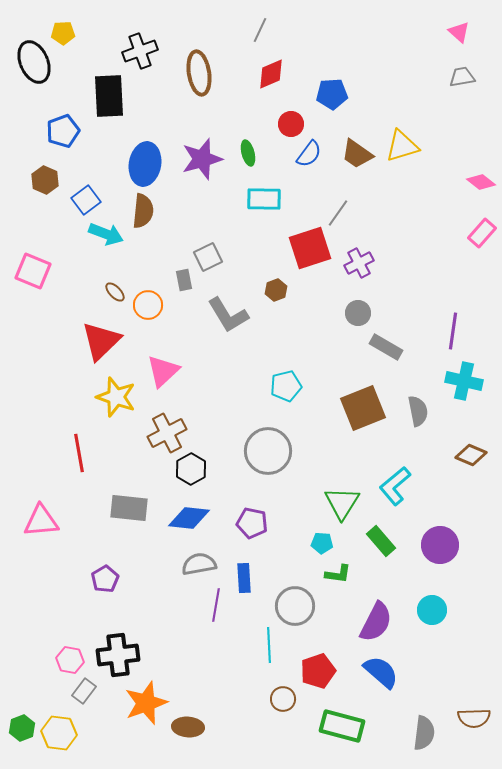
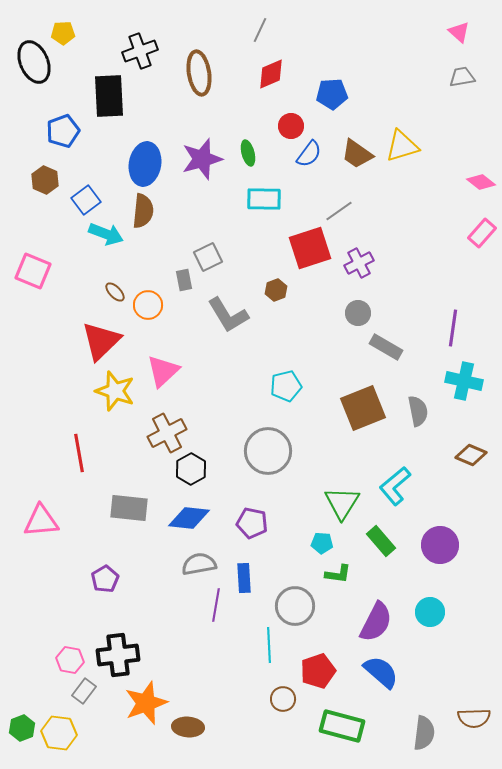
red circle at (291, 124): moved 2 px down
gray line at (338, 213): moved 1 px right, 2 px up; rotated 20 degrees clockwise
purple line at (453, 331): moved 3 px up
yellow star at (116, 397): moved 1 px left, 6 px up
cyan circle at (432, 610): moved 2 px left, 2 px down
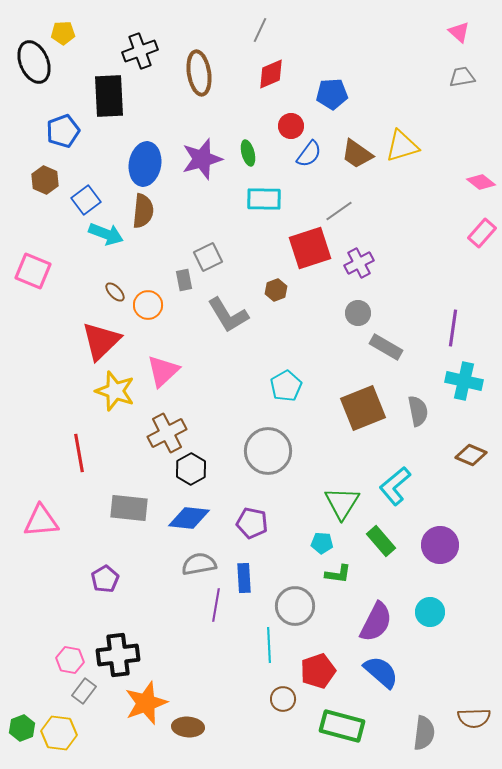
cyan pentagon at (286, 386): rotated 16 degrees counterclockwise
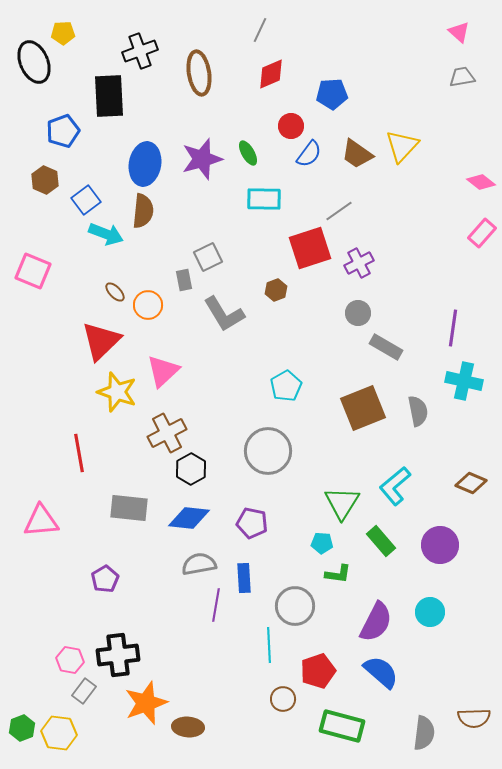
yellow triangle at (402, 146): rotated 30 degrees counterclockwise
green ellipse at (248, 153): rotated 15 degrees counterclockwise
gray L-shape at (228, 315): moved 4 px left, 1 px up
yellow star at (115, 391): moved 2 px right, 1 px down
brown diamond at (471, 455): moved 28 px down
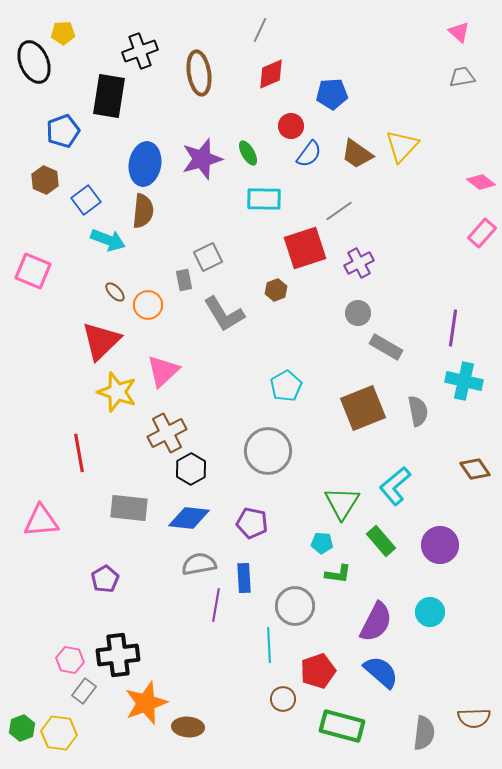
black rectangle at (109, 96): rotated 12 degrees clockwise
cyan arrow at (106, 234): moved 2 px right, 6 px down
red square at (310, 248): moved 5 px left
brown diamond at (471, 483): moved 4 px right, 14 px up; rotated 32 degrees clockwise
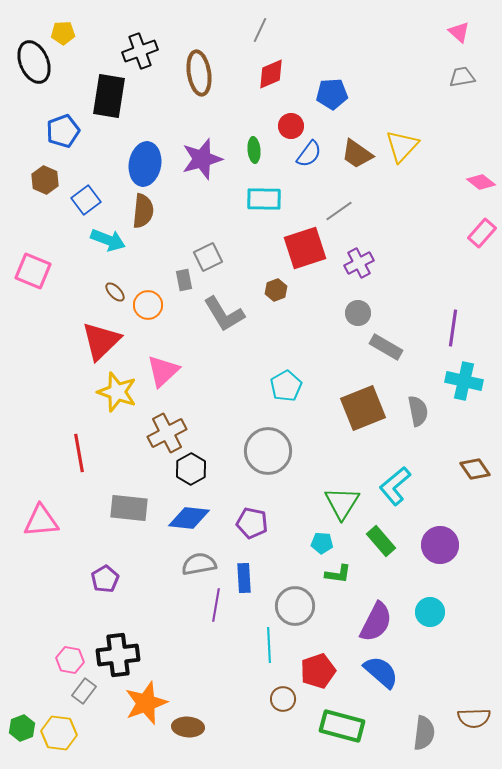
green ellipse at (248, 153): moved 6 px right, 3 px up; rotated 25 degrees clockwise
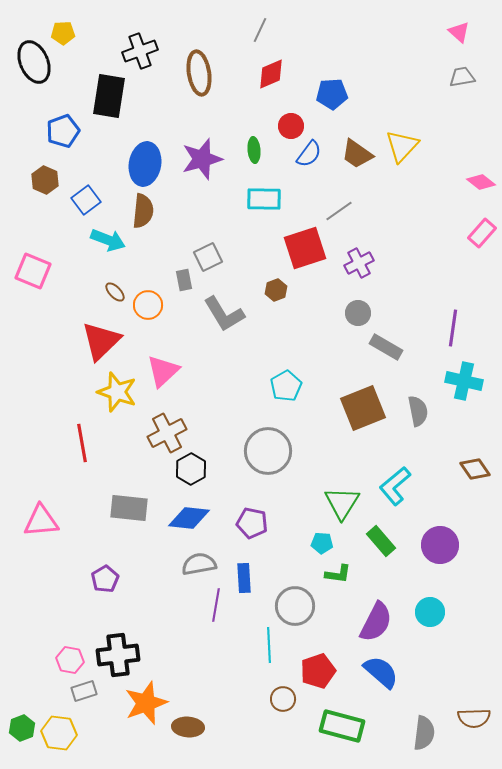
red line at (79, 453): moved 3 px right, 10 px up
gray rectangle at (84, 691): rotated 35 degrees clockwise
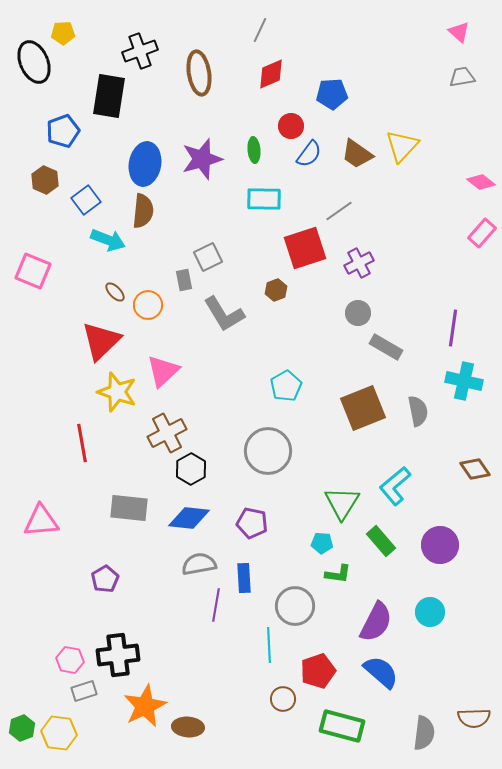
orange star at (146, 703): moved 1 px left, 3 px down; rotated 6 degrees counterclockwise
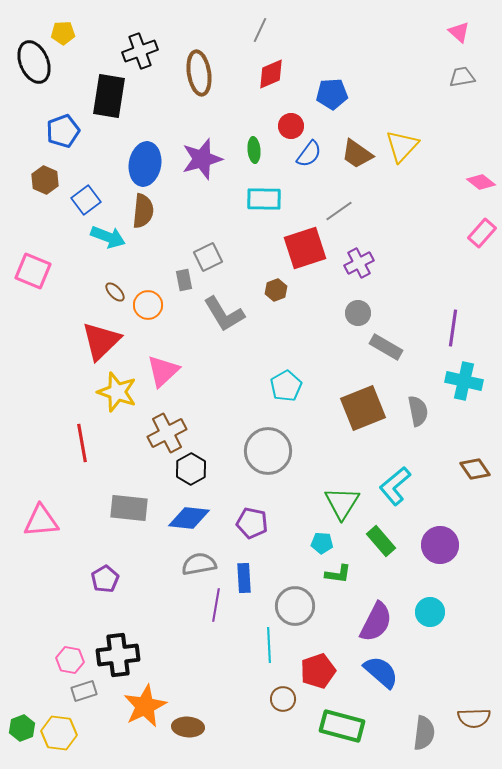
cyan arrow at (108, 240): moved 3 px up
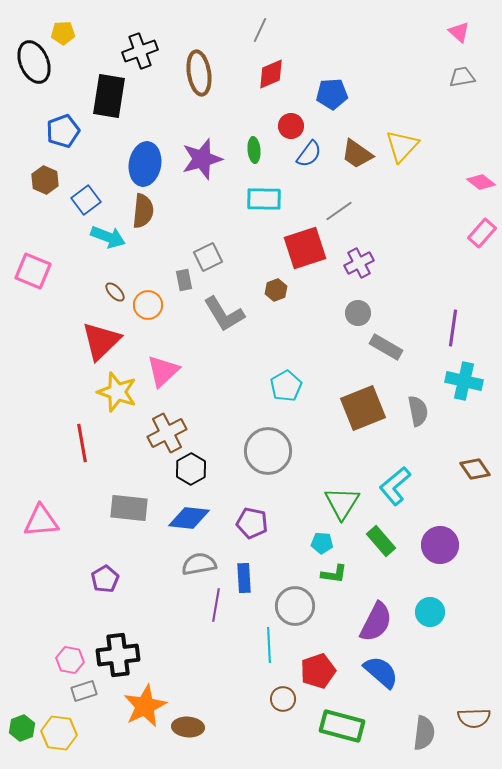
green L-shape at (338, 574): moved 4 px left
